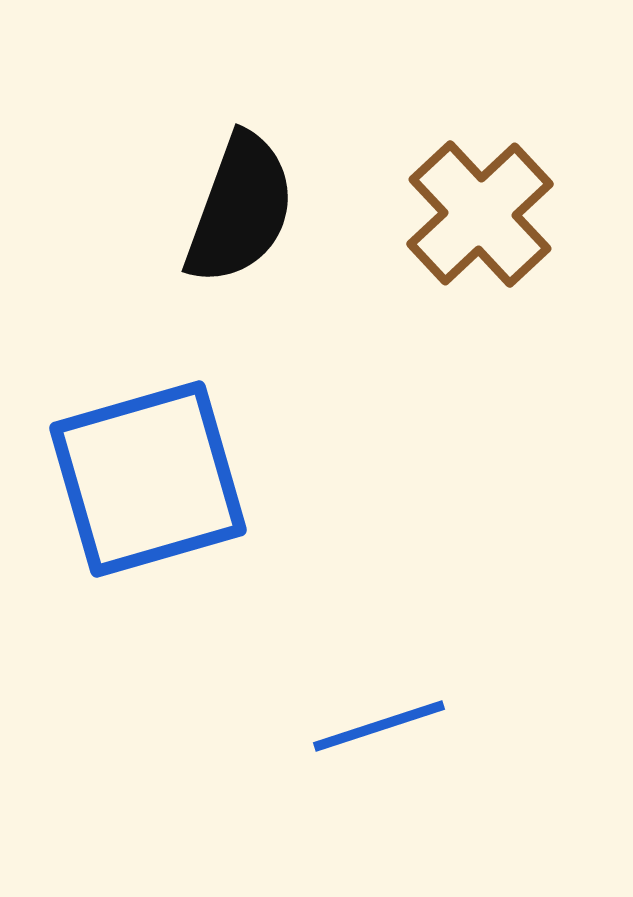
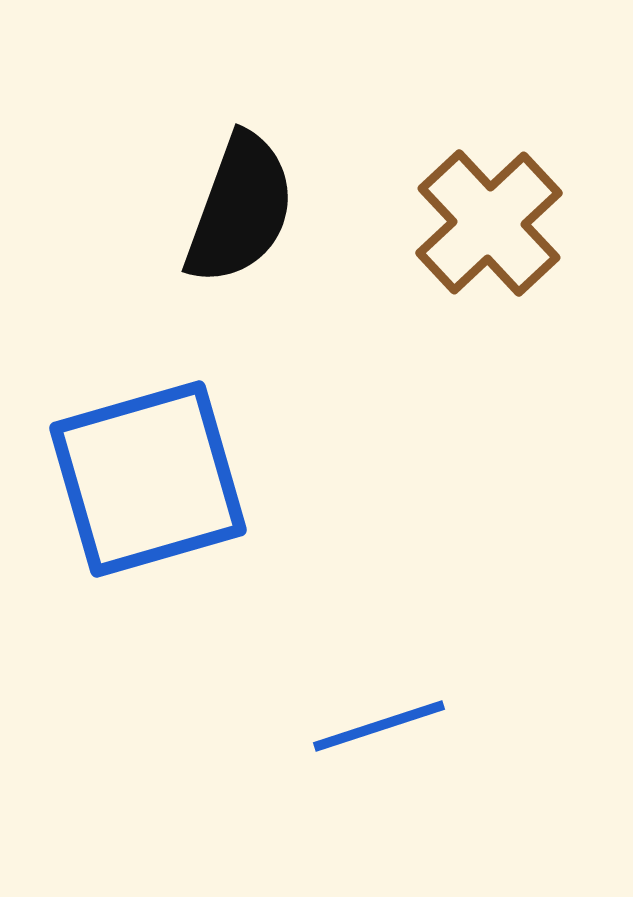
brown cross: moved 9 px right, 9 px down
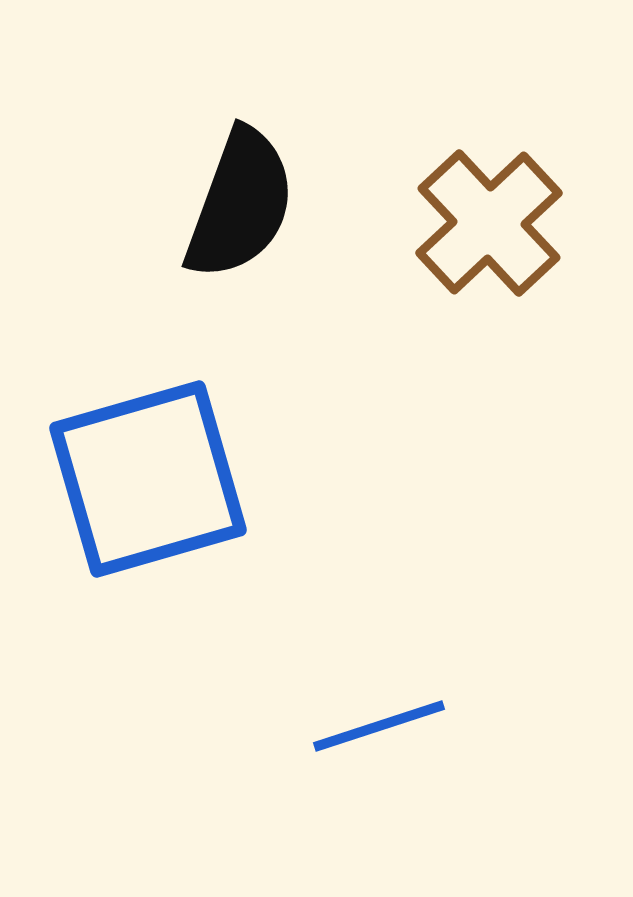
black semicircle: moved 5 px up
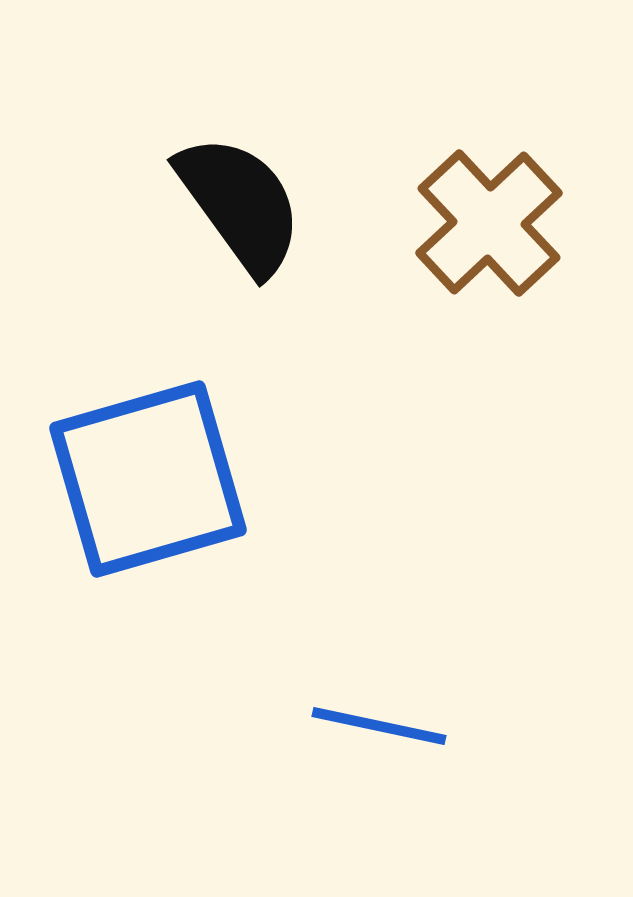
black semicircle: rotated 56 degrees counterclockwise
blue line: rotated 30 degrees clockwise
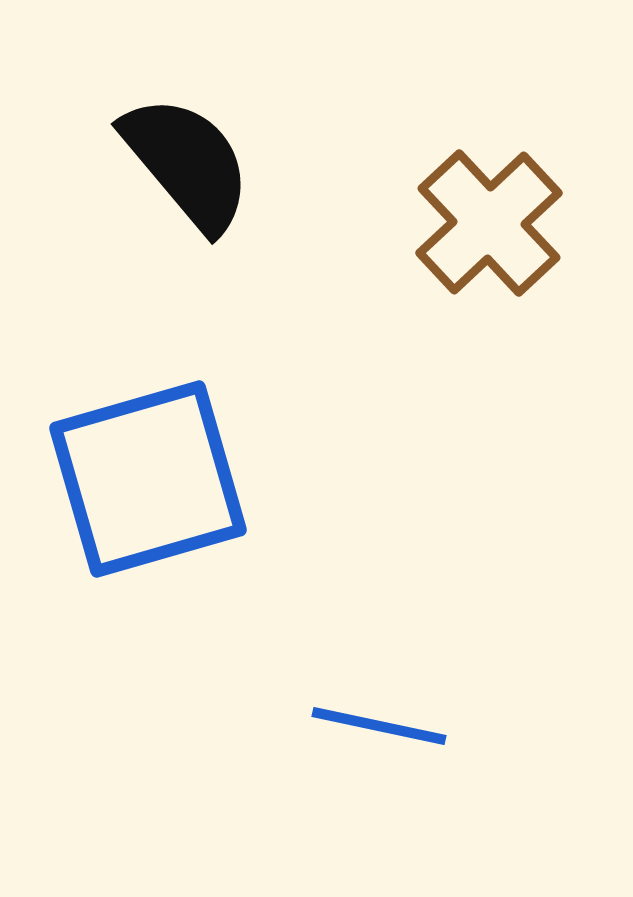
black semicircle: moved 53 px left, 41 px up; rotated 4 degrees counterclockwise
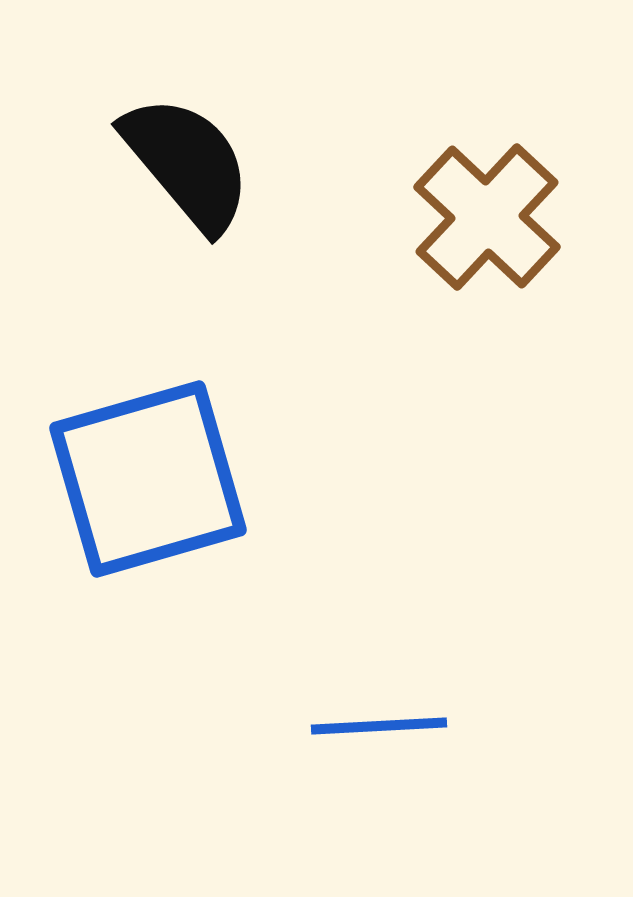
brown cross: moved 2 px left, 6 px up; rotated 4 degrees counterclockwise
blue line: rotated 15 degrees counterclockwise
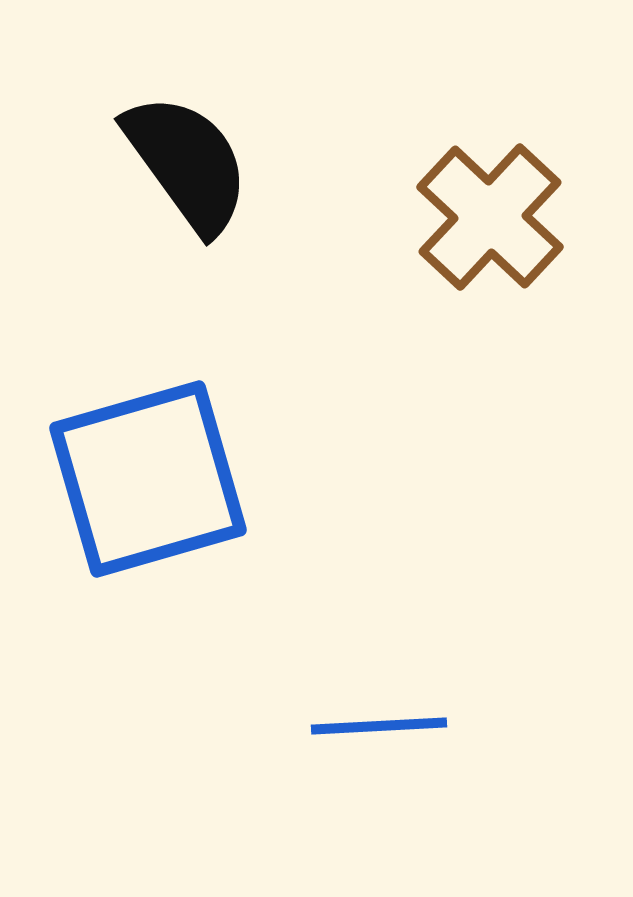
black semicircle: rotated 4 degrees clockwise
brown cross: moved 3 px right
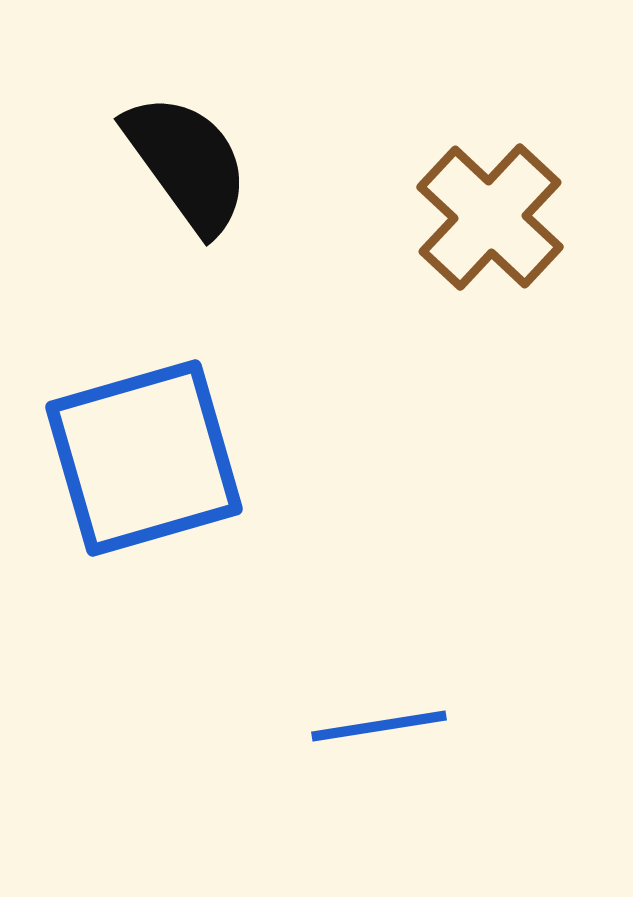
blue square: moved 4 px left, 21 px up
blue line: rotated 6 degrees counterclockwise
